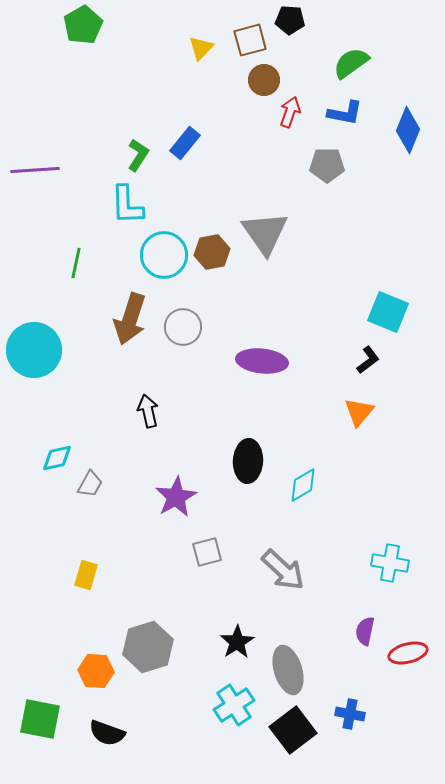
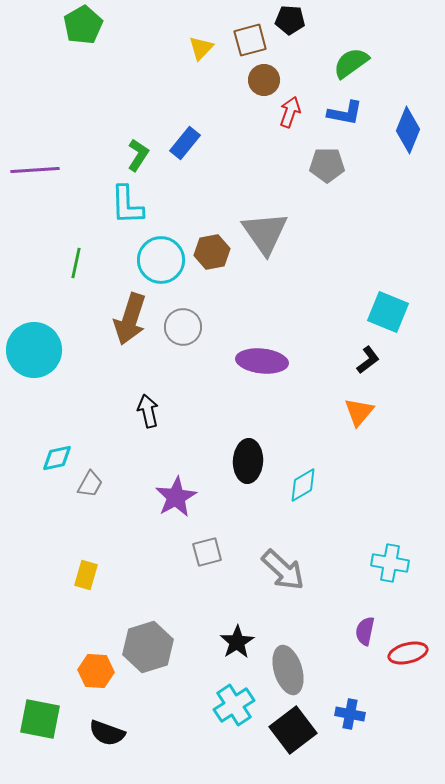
cyan circle at (164, 255): moved 3 px left, 5 px down
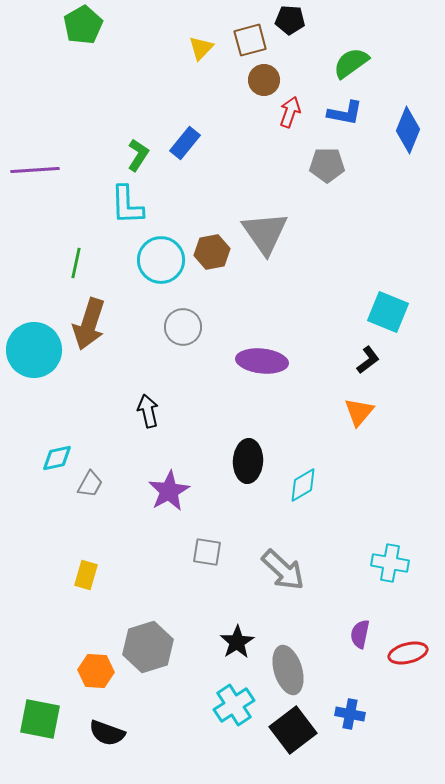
brown arrow at (130, 319): moved 41 px left, 5 px down
purple star at (176, 497): moved 7 px left, 6 px up
gray square at (207, 552): rotated 24 degrees clockwise
purple semicircle at (365, 631): moved 5 px left, 3 px down
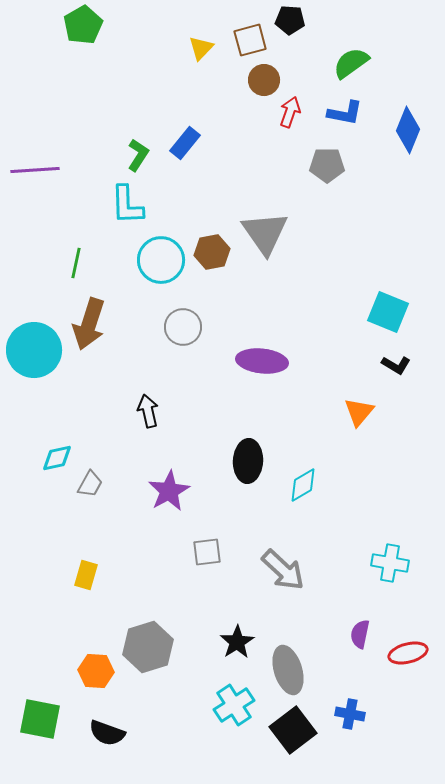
black L-shape at (368, 360): moved 28 px right, 5 px down; rotated 68 degrees clockwise
gray square at (207, 552): rotated 16 degrees counterclockwise
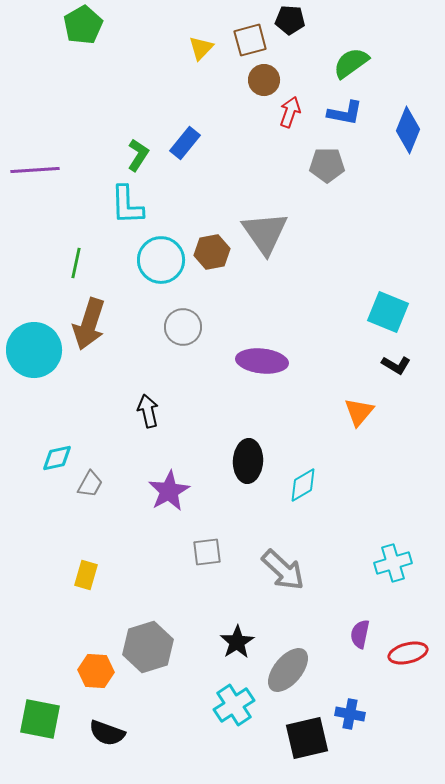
cyan cross at (390, 563): moved 3 px right; rotated 27 degrees counterclockwise
gray ellipse at (288, 670): rotated 57 degrees clockwise
black square at (293, 730): moved 14 px right, 8 px down; rotated 24 degrees clockwise
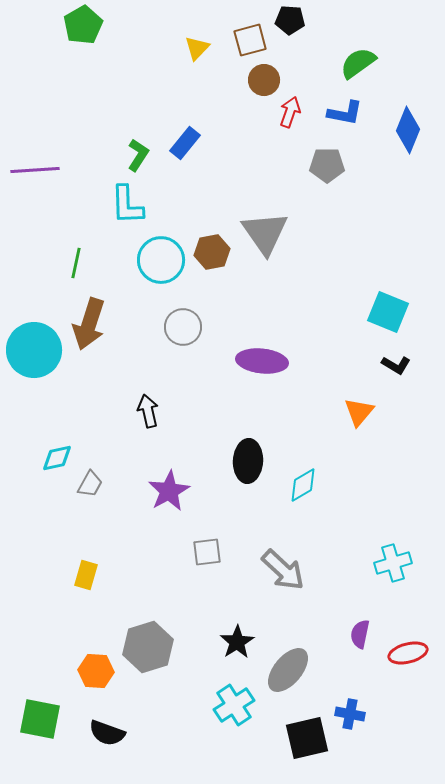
yellow triangle at (201, 48): moved 4 px left
green semicircle at (351, 63): moved 7 px right
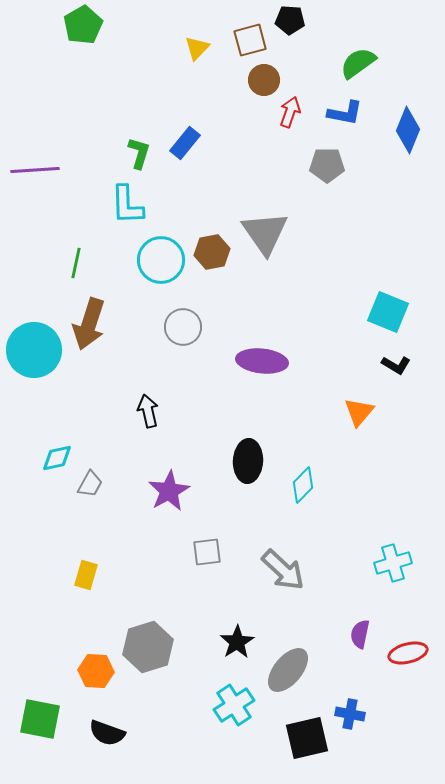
green L-shape at (138, 155): moved 1 px right, 2 px up; rotated 16 degrees counterclockwise
cyan diamond at (303, 485): rotated 15 degrees counterclockwise
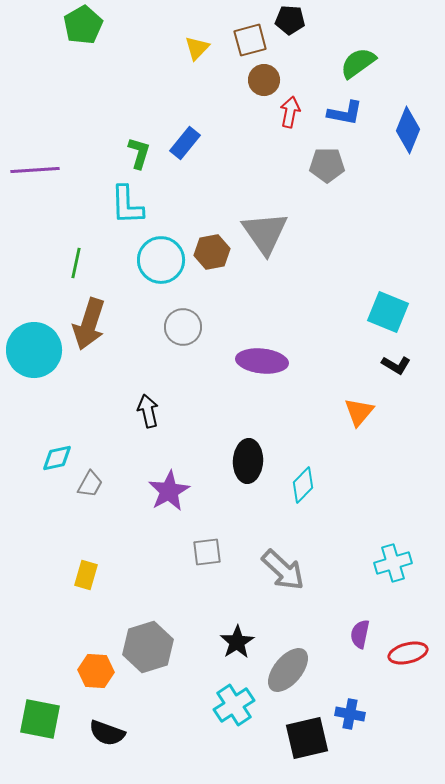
red arrow at (290, 112): rotated 8 degrees counterclockwise
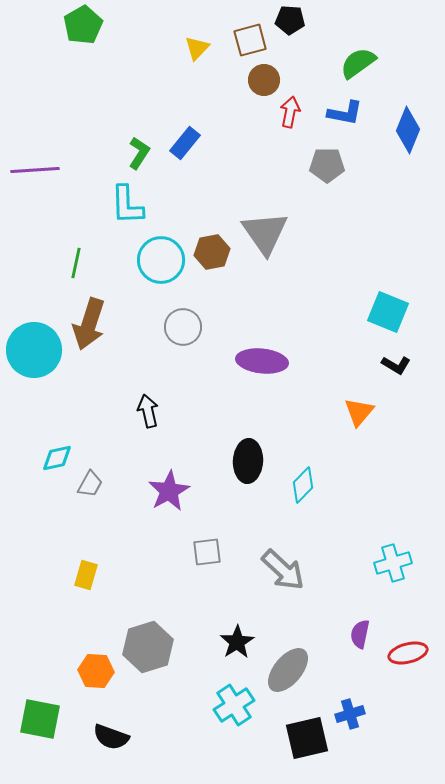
green L-shape at (139, 153): rotated 16 degrees clockwise
blue cross at (350, 714): rotated 28 degrees counterclockwise
black semicircle at (107, 733): moved 4 px right, 4 px down
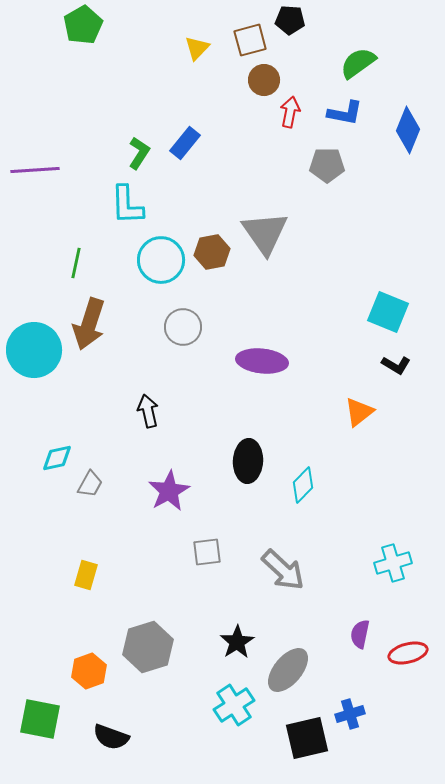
orange triangle at (359, 412): rotated 12 degrees clockwise
orange hexagon at (96, 671): moved 7 px left; rotated 24 degrees counterclockwise
